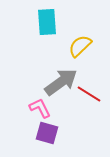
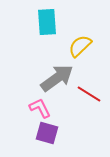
gray arrow: moved 4 px left, 4 px up
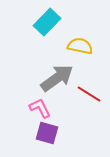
cyan rectangle: rotated 48 degrees clockwise
yellow semicircle: rotated 55 degrees clockwise
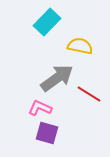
pink L-shape: rotated 40 degrees counterclockwise
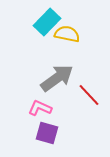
yellow semicircle: moved 13 px left, 12 px up
red line: moved 1 px down; rotated 15 degrees clockwise
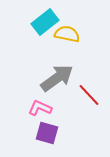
cyan rectangle: moved 2 px left; rotated 8 degrees clockwise
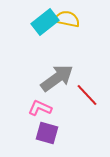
yellow semicircle: moved 15 px up
red line: moved 2 px left
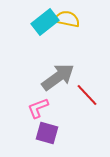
gray arrow: moved 1 px right, 1 px up
pink L-shape: moved 2 px left; rotated 45 degrees counterclockwise
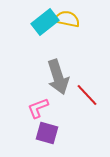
gray arrow: rotated 108 degrees clockwise
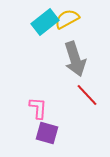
yellow semicircle: rotated 40 degrees counterclockwise
gray arrow: moved 17 px right, 18 px up
pink L-shape: rotated 115 degrees clockwise
